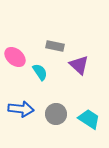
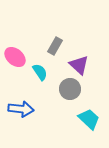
gray rectangle: rotated 72 degrees counterclockwise
gray circle: moved 14 px right, 25 px up
cyan trapezoid: rotated 10 degrees clockwise
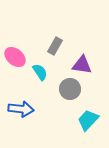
purple triangle: moved 3 px right; rotated 35 degrees counterclockwise
cyan trapezoid: moved 1 px left, 1 px down; rotated 90 degrees counterclockwise
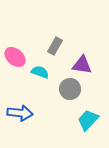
cyan semicircle: rotated 36 degrees counterclockwise
blue arrow: moved 1 px left, 4 px down
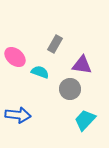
gray rectangle: moved 2 px up
blue arrow: moved 2 px left, 2 px down
cyan trapezoid: moved 3 px left
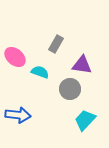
gray rectangle: moved 1 px right
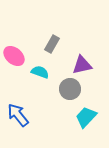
gray rectangle: moved 4 px left
pink ellipse: moved 1 px left, 1 px up
purple triangle: rotated 20 degrees counterclockwise
blue arrow: rotated 135 degrees counterclockwise
cyan trapezoid: moved 1 px right, 3 px up
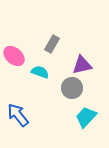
gray circle: moved 2 px right, 1 px up
